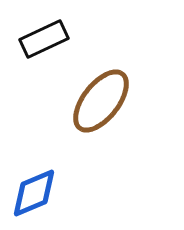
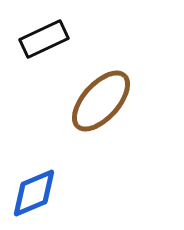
brown ellipse: rotated 4 degrees clockwise
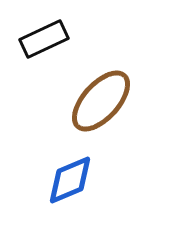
blue diamond: moved 36 px right, 13 px up
